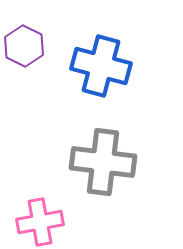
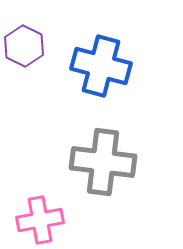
pink cross: moved 2 px up
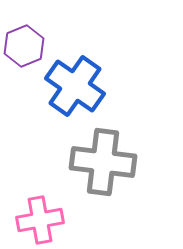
purple hexagon: rotated 12 degrees clockwise
blue cross: moved 26 px left, 20 px down; rotated 20 degrees clockwise
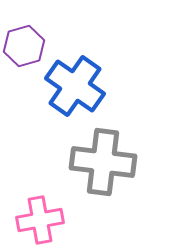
purple hexagon: rotated 6 degrees clockwise
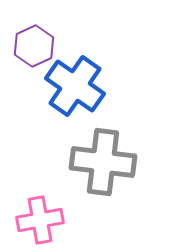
purple hexagon: moved 10 px right; rotated 9 degrees counterclockwise
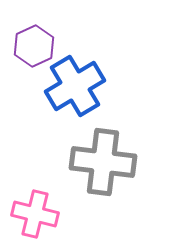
blue cross: rotated 24 degrees clockwise
pink cross: moved 5 px left, 6 px up; rotated 24 degrees clockwise
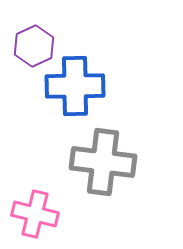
blue cross: rotated 30 degrees clockwise
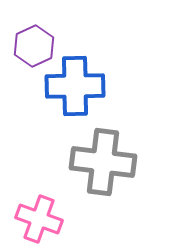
pink cross: moved 4 px right, 5 px down; rotated 6 degrees clockwise
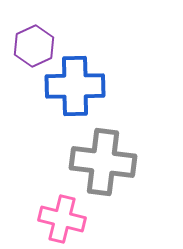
pink cross: moved 23 px right; rotated 6 degrees counterclockwise
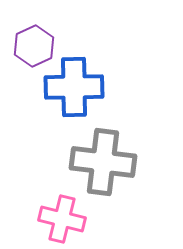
blue cross: moved 1 px left, 1 px down
